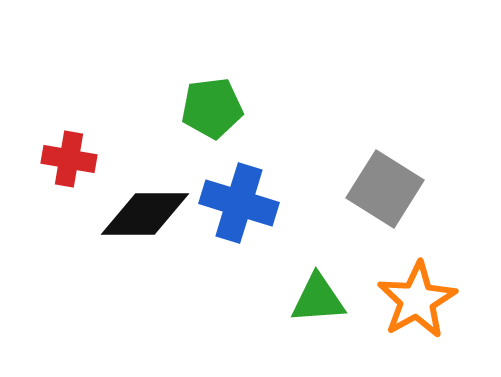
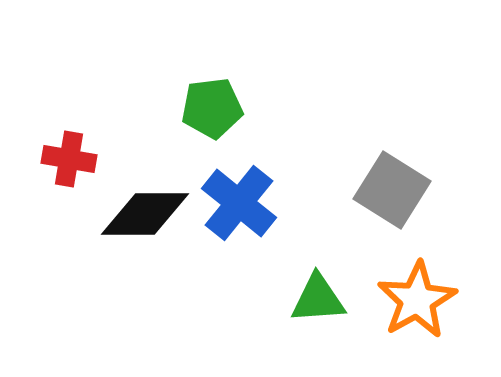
gray square: moved 7 px right, 1 px down
blue cross: rotated 22 degrees clockwise
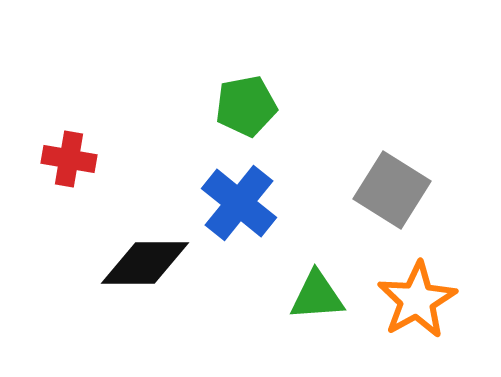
green pentagon: moved 34 px right, 2 px up; rotated 4 degrees counterclockwise
black diamond: moved 49 px down
green triangle: moved 1 px left, 3 px up
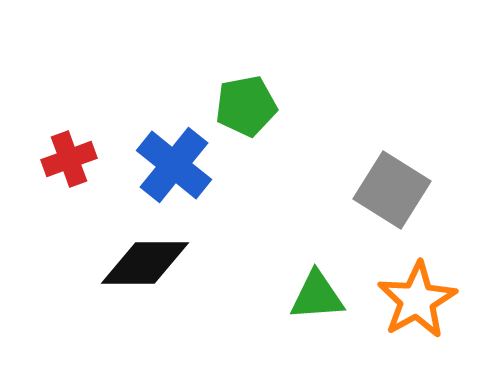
red cross: rotated 30 degrees counterclockwise
blue cross: moved 65 px left, 38 px up
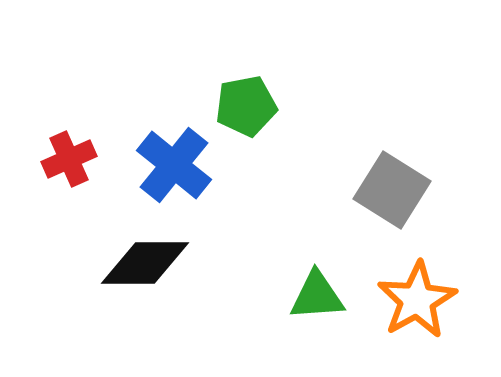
red cross: rotated 4 degrees counterclockwise
